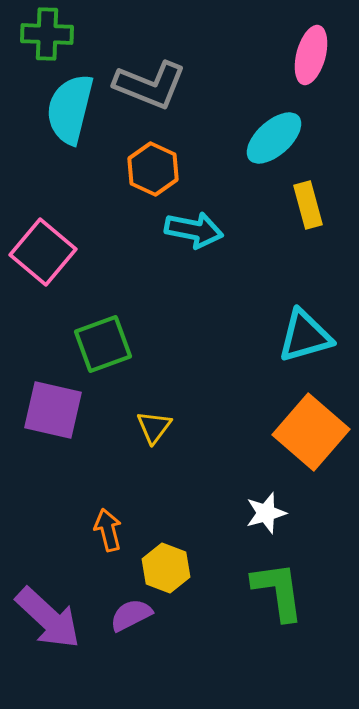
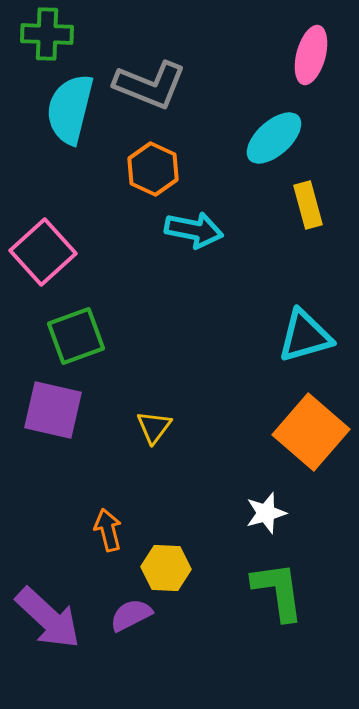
pink square: rotated 8 degrees clockwise
green square: moved 27 px left, 8 px up
yellow hexagon: rotated 18 degrees counterclockwise
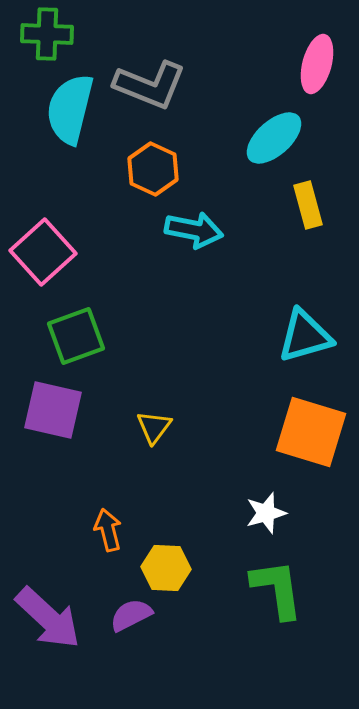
pink ellipse: moved 6 px right, 9 px down
orange square: rotated 24 degrees counterclockwise
green L-shape: moved 1 px left, 2 px up
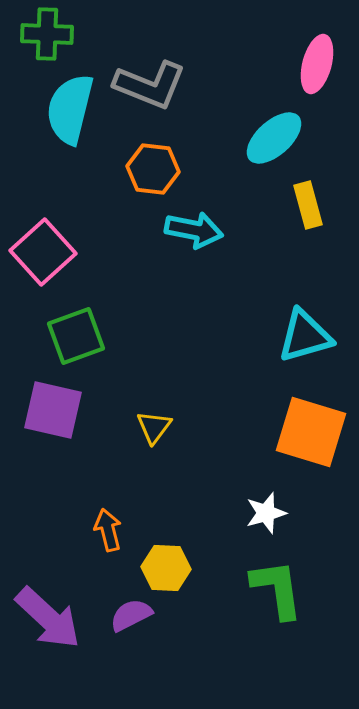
orange hexagon: rotated 18 degrees counterclockwise
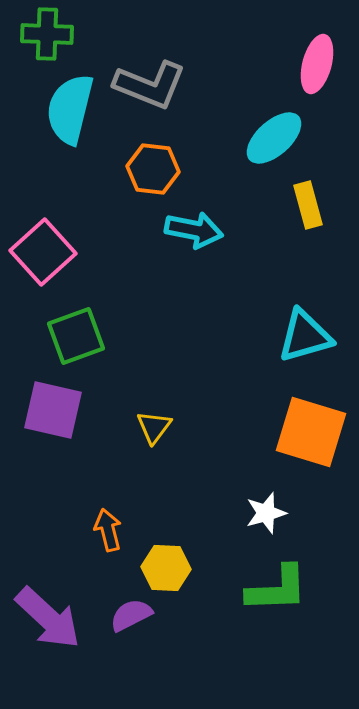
green L-shape: rotated 96 degrees clockwise
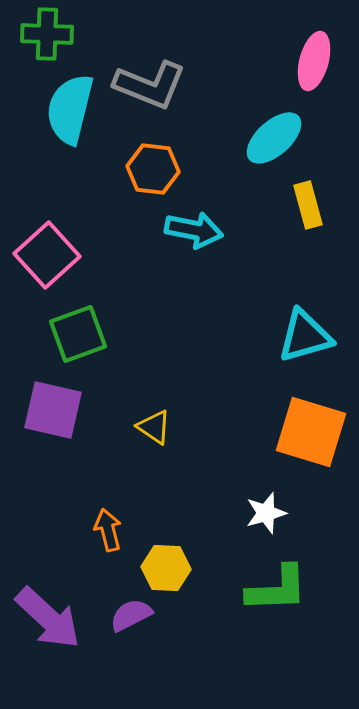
pink ellipse: moved 3 px left, 3 px up
pink square: moved 4 px right, 3 px down
green square: moved 2 px right, 2 px up
yellow triangle: rotated 33 degrees counterclockwise
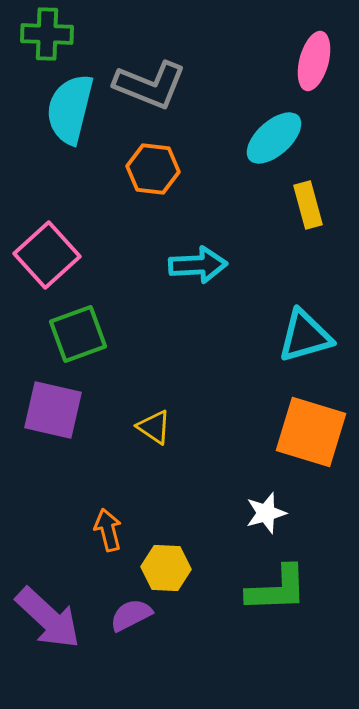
cyan arrow: moved 4 px right, 35 px down; rotated 14 degrees counterclockwise
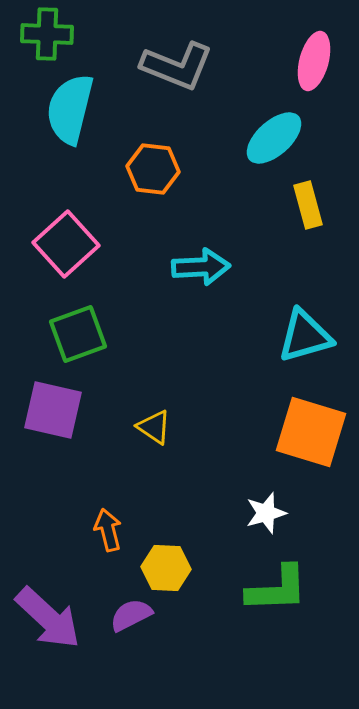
gray L-shape: moved 27 px right, 19 px up
pink square: moved 19 px right, 11 px up
cyan arrow: moved 3 px right, 2 px down
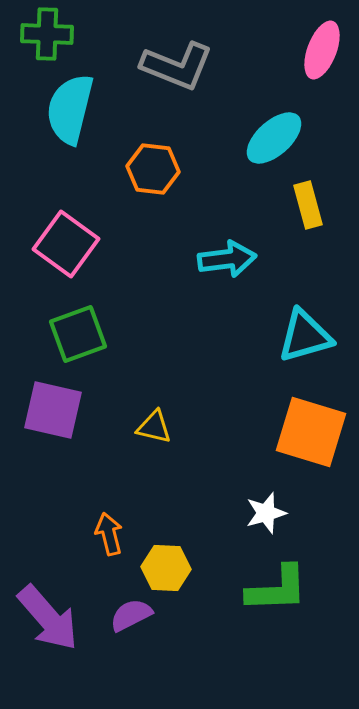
pink ellipse: moved 8 px right, 11 px up; rotated 6 degrees clockwise
pink square: rotated 12 degrees counterclockwise
cyan arrow: moved 26 px right, 8 px up; rotated 4 degrees counterclockwise
yellow triangle: rotated 21 degrees counterclockwise
orange arrow: moved 1 px right, 4 px down
purple arrow: rotated 6 degrees clockwise
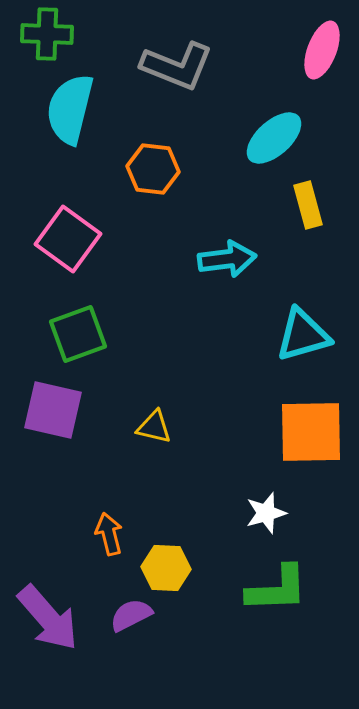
pink square: moved 2 px right, 5 px up
cyan triangle: moved 2 px left, 1 px up
orange square: rotated 18 degrees counterclockwise
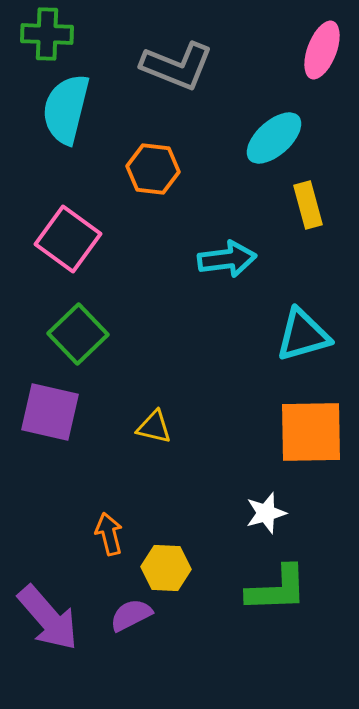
cyan semicircle: moved 4 px left
green square: rotated 24 degrees counterclockwise
purple square: moved 3 px left, 2 px down
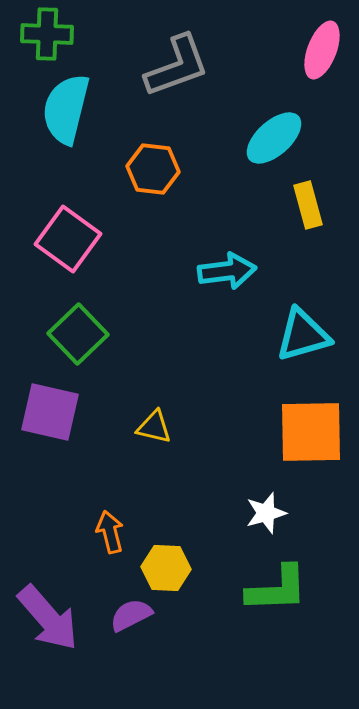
gray L-shape: rotated 42 degrees counterclockwise
cyan arrow: moved 12 px down
orange arrow: moved 1 px right, 2 px up
